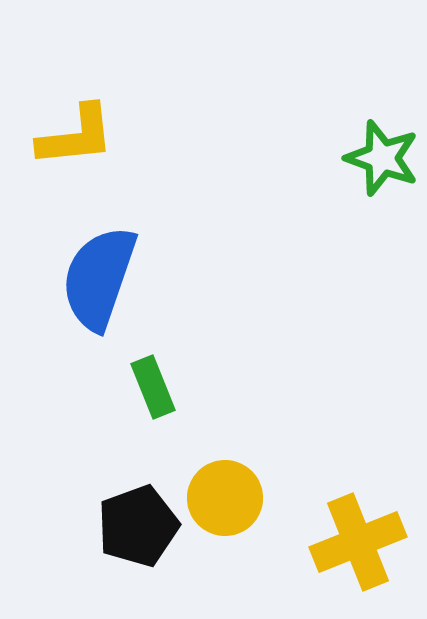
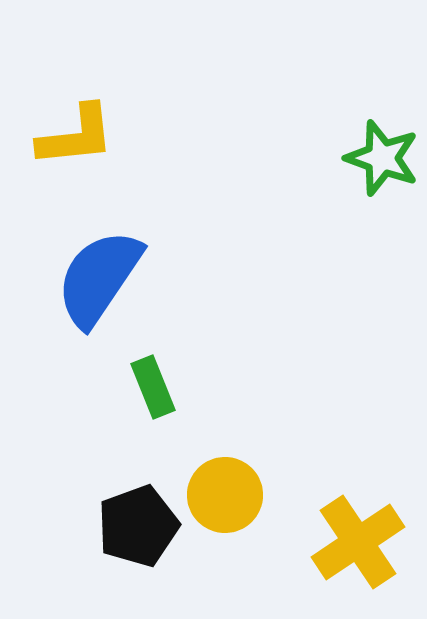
blue semicircle: rotated 15 degrees clockwise
yellow circle: moved 3 px up
yellow cross: rotated 12 degrees counterclockwise
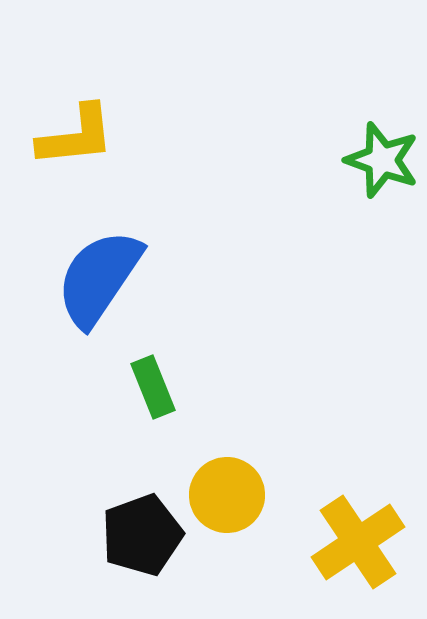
green star: moved 2 px down
yellow circle: moved 2 px right
black pentagon: moved 4 px right, 9 px down
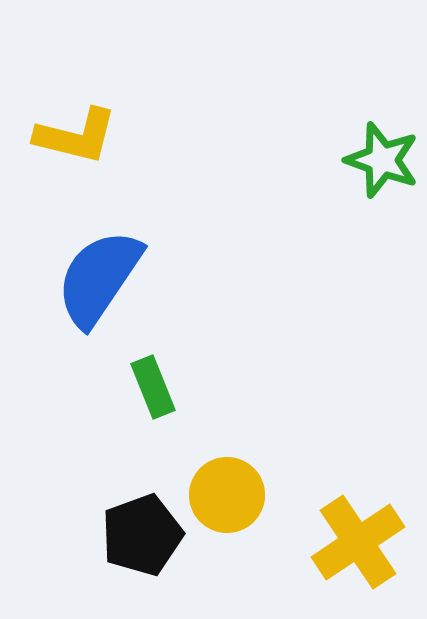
yellow L-shape: rotated 20 degrees clockwise
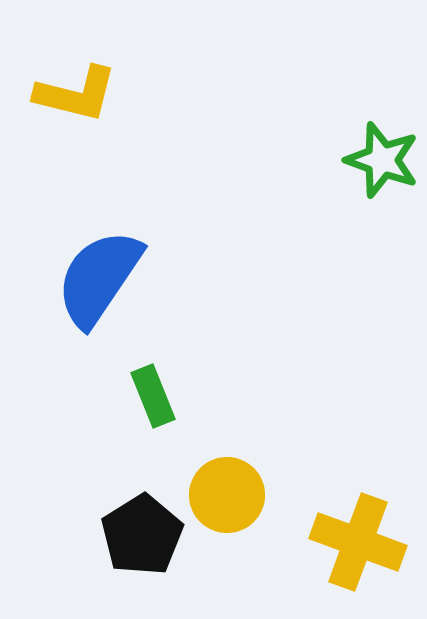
yellow L-shape: moved 42 px up
green rectangle: moved 9 px down
black pentagon: rotated 12 degrees counterclockwise
yellow cross: rotated 36 degrees counterclockwise
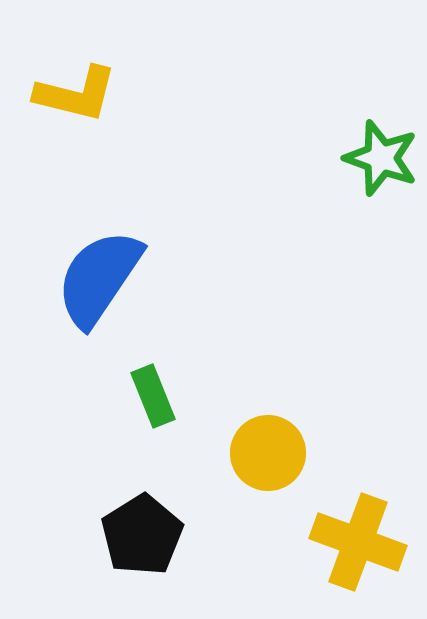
green star: moved 1 px left, 2 px up
yellow circle: moved 41 px right, 42 px up
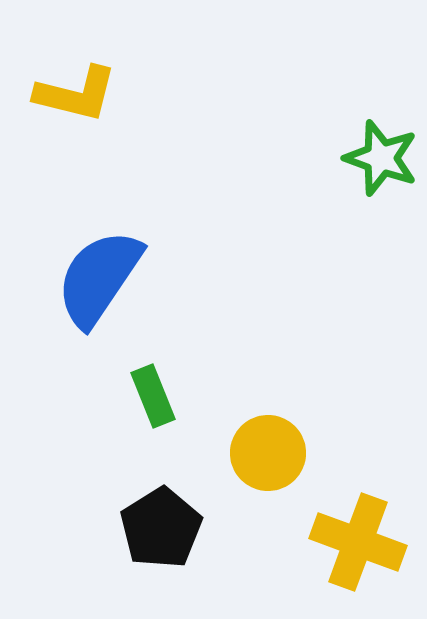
black pentagon: moved 19 px right, 7 px up
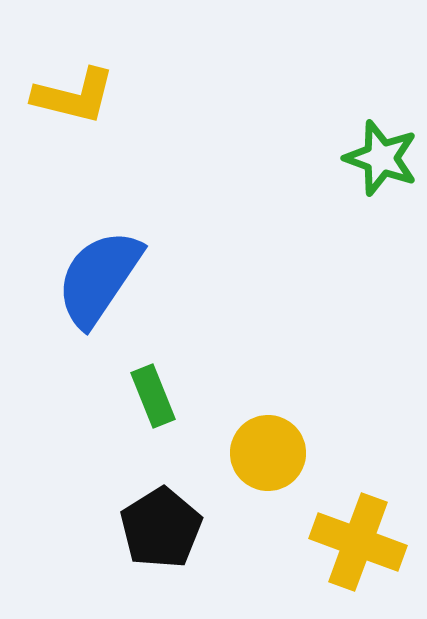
yellow L-shape: moved 2 px left, 2 px down
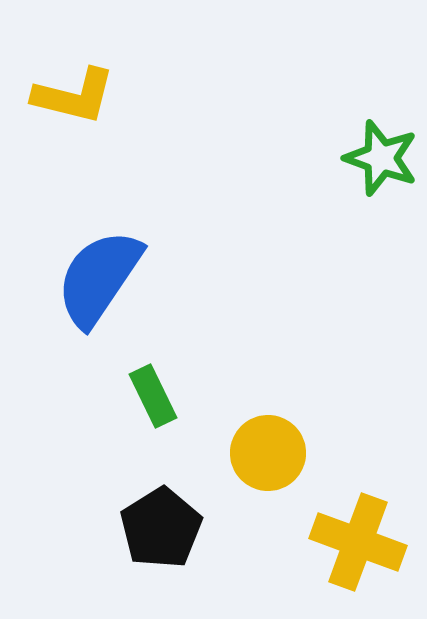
green rectangle: rotated 4 degrees counterclockwise
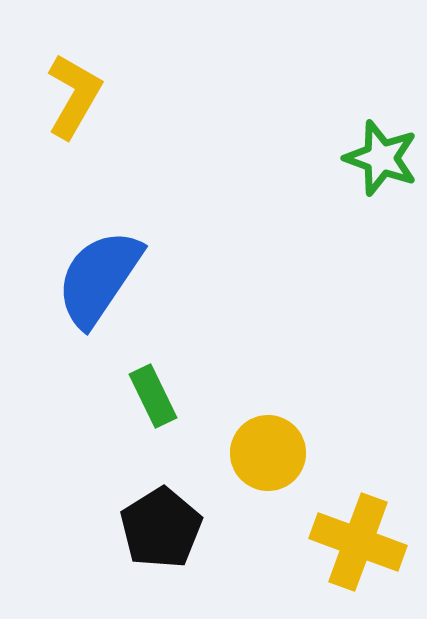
yellow L-shape: rotated 74 degrees counterclockwise
